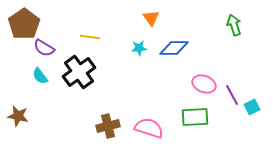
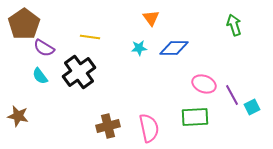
pink semicircle: rotated 60 degrees clockwise
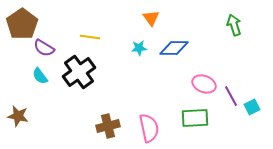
brown pentagon: moved 2 px left
purple line: moved 1 px left, 1 px down
green rectangle: moved 1 px down
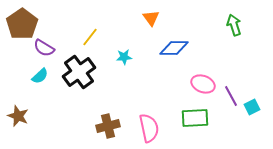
yellow line: rotated 60 degrees counterclockwise
cyan star: moved 15 px left, 9 px down
cyan semicircle: rotated 96 degrees counterclockwise
pink ellipse: moved 1 px left
brown star: rotated 10 degrees clockwise
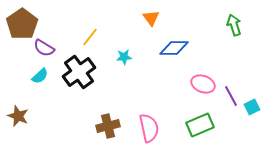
green rectangle: moved 5 px right, 7 px down; rotated 20 degrees counterclockwise
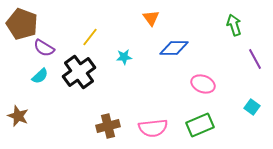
brown pentagon: rotated 16 degrees counterclockwise
purple line: moved 24 px right, 37 px up
cyan square: rotated 28 degrees counterclockwise
pink semicircle: moved 4 px right; rotated 96 degrees clockwise
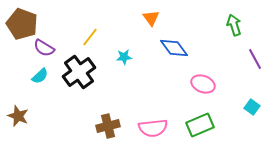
blue diamond: rotated 52 degrees clockwise
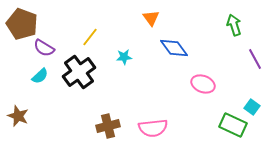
green rectangle: moved 33 px right; rotated 48 degrees clockwise
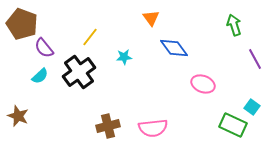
purple semicircle: rotated 20 degrees clockwise
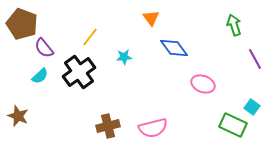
pink semicircle: rotated 8 degrees counterclockwise
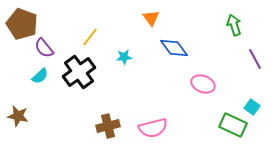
brown star: rotated 10 degrees counterclockwise
